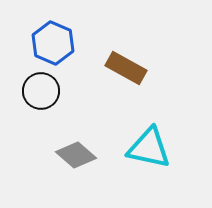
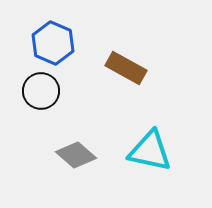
cyan triangle: moved 1 px right, 3 px down
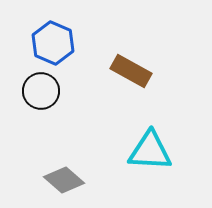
brown rectangle: moved 5 px right, 3 px down
cyan triangle: rotated 9 degrees counterclockwise
gray diamond: moved 12 px left, 25 px down
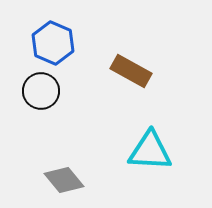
gray diamond: rotated 9 degrees clockwise
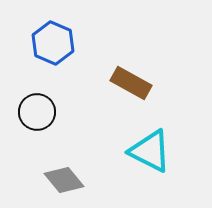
brown rectangle: moved 12 px down
black circle: moved 4 px left, 21 px down
cyan triangle: rotated 24 degrees clockwise
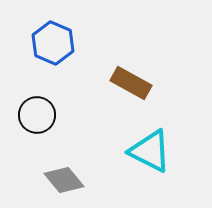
black circle: moved 3 px down
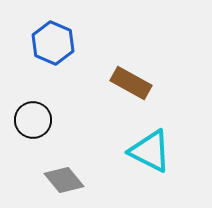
black circle: moved 4 px left, 5 px down
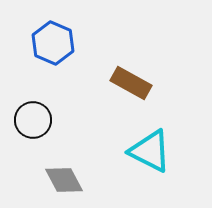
gray diamond: rotated 12 degrees clockwise
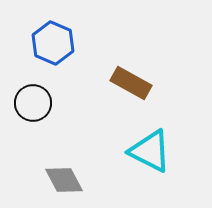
black circle: moved 17 px up
